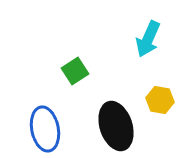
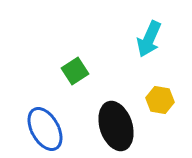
cyan arrow: moved 1 px right
blue ellipse: rotated 18 degrees counterclockwise
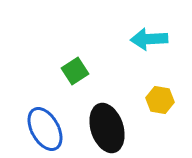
cyan arrow: rotated 63 degrees clockwise
black ellipse: moved 9 px left, 2 px down
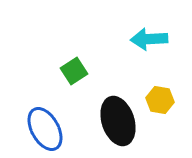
green square: moved 1 px left
black ellipse: moved 11 px right, 7 px up
